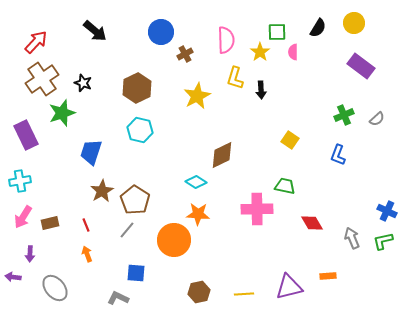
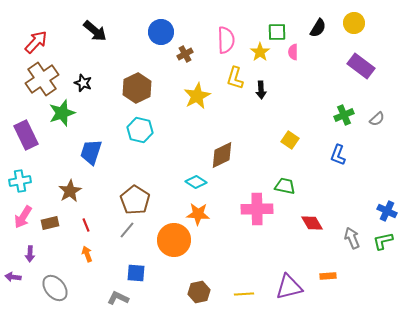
brown star at (102, 191): moved 32 px left
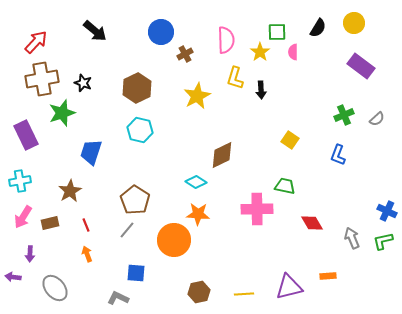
brown cross at (42, 79): rotated 24 degrees clockwise
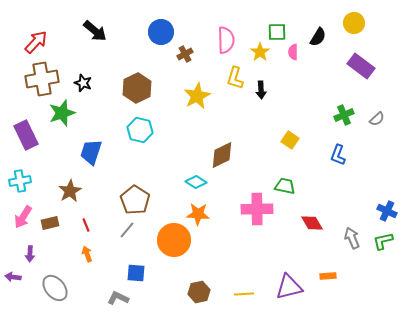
black semicircle at (318, 28): moved 9 px down
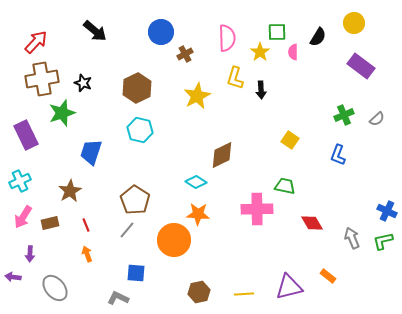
pink semicircle at (226, 40): moved 1 px right, 2 px up
cyan cross at (20, 181): rotated 15 degrees counterclockwise
orange rectangle at (328, 276): rotated 42 degrees clockwise
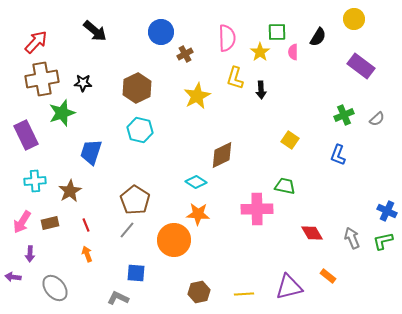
yellow circle at (354, 23): moved 4 px up
black star at (83, 83): rotated 18 degrees counterclockwise
cyan cross at (20, 181): moved 15 px right; rotated 20 degrees clockwise
pink arrow at (23, 217): moved 1 px left, 5 px down
red diamond at (312, 223): moved 10 px down
